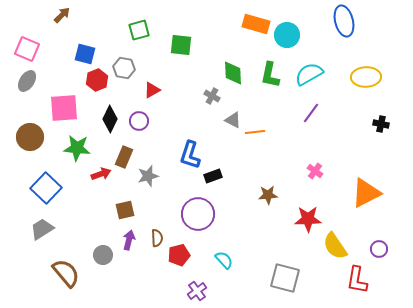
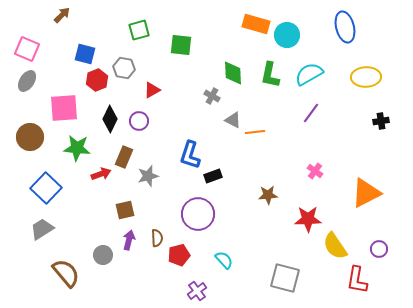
blue ellipse at (344, 21): moved 1 px right, 6 px down
black cross at (381, 124): moved 3 px up; rotated 21 degrees counterclockwise
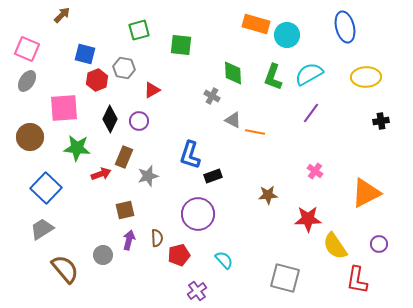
green L-shape at (270, 75): moved 3 px right, 2 px down; rotated 8 degrees clockwise
orange line at (255, 132): rotated 18 degrees clockwise
purple circle at (379, 249): moved 5 px up
brown semicircle at (66, 273): moved 1 px left, 4 px up
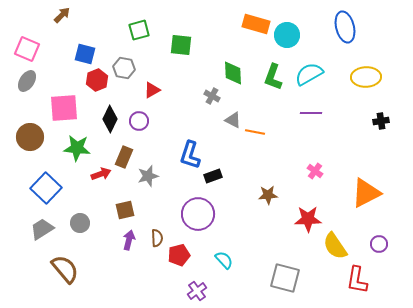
purple line at (311, 113): rotated 55 degrees clockwise
gray circle at (103, 255): moved 23 px left, 32 px up
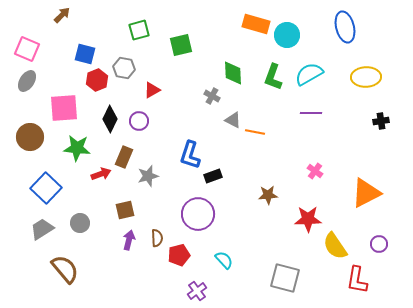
green square at (181, 45): rotated 20 degrees counterclockwise
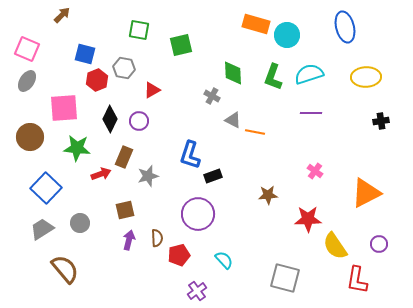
green square at (139, 30): rotated 25 degrees clockwise
cyan semicircle at (309, 74): rotated 12 degrees clockwise
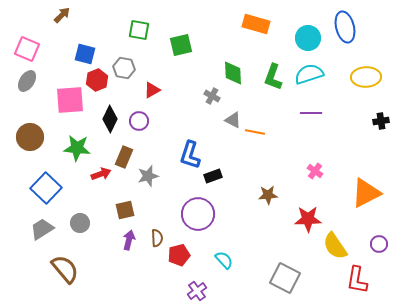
cyan circle at (287, 35): moved 21 px right, 3 px down
pink square at (64, 108): moved 6 px right, 8 px up
gray square at (285, 278): rotated 12 degrees clockwise
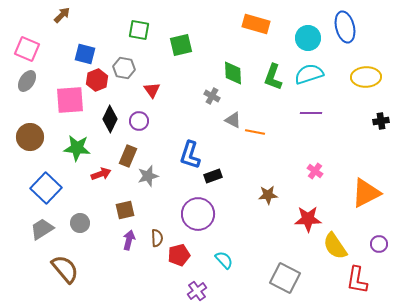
red triangle at (152, 90): rotated 36 degrees counterclockwise
brown rectangle at (124, 157): moved 4 px right, 1 px up
